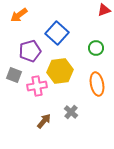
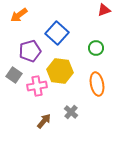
yellow hexagon: rotated 15 degrees clockwise
gray square: rotated 14 degrees clockwise
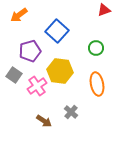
blue square: moved 2 px up
pink cross: rotated 24 degrees counterclockwise
brown arrow: rotated 84 degrees clockwise
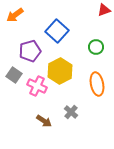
orange arrow: moved 4 px left
green circle: moved 1 px up
yellow hexagon: rotated 25 degrees clockwise
pink cross: rotated 30 degrees counterclockwise
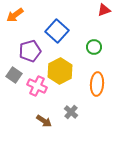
green circle: moved 2 px left
orange ellipse: rotated 15 degrees clockwise
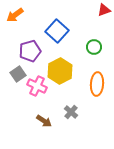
gray square: moved 4 px right, 1 px up; rotated 21 degrees clockwise
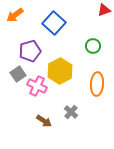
blue square: moved 3 px left, 8 px up
green circle: moved 1 px left, 1 px up
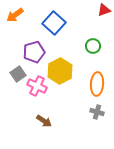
purple pentagon: moved 4 px right, 1 px down
gray cross: moved 26 px right; rotated 24 degrees counterclockwise
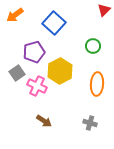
red triangle: rotated 24 degrees counterclockwise
gray square: moved 1 px left, 1 px up
gray cross: moved 7 px left, 11 px down
